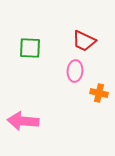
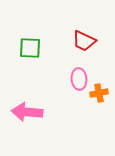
pink ellipse: moved 4 px right, 8 px down; rotated 10 degrees counterclockwise
orange cross: rotated 24 degrees counterclockwise
pink arrow: moved 4 px right, 9 px up
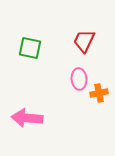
red trapezoid: rotated 90 degrees clockwise
green square: rotated 10 degrees clockwise
pink arrow: moved 6 px down
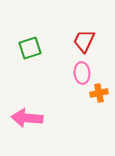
green square: rotated 30 degrees counterclockwise
pink ellipse: moved 3 px right, 6 px up
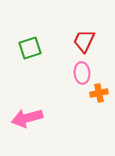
pink arrow: rotated 20 degrees counterclockwise
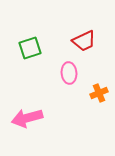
red trapezoid: rotated 140 degrees counterclockwise
pink ellipse: moved 13 px left
orange cross: rotated 12 degrees counterclockwise
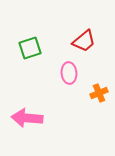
red trapezoid: rotated 15 degrees counterclockwise
pink arrow: rotated 20 degrees clockwise
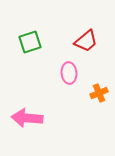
red trapezoid: moved 2 px right
green square: moved 6 px up
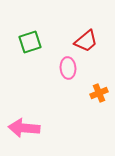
pink ellipse: moved 1 px left, 5 px up
pink arrow: moved 3 px left, 10 px down
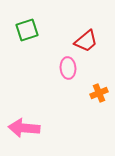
green square: moved 3 px left, 12 px up
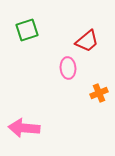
red trapezoid: moved 1 px right
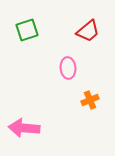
red trapezoid: moved 1 px right, 10 px up
orange cross: moved 9 px left, 7 px down
